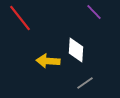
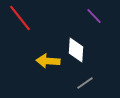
purple line: moved 4 px down
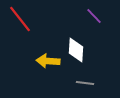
red line: moved 1 px down
gray line: rotated 42 degrees clockwise
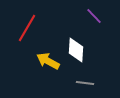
red line: moved 7 px right, 9 px down; rotated 68 degrees clockwise
yellow arrow: rotated 25 degrees clockwise
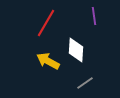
purple line: rotated 36 degrees clockwise
red line: moved 19 px right, 5 px up
gray line: rotated 42 degrees counterclockwise
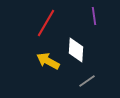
gray line: moved 2 px right, 2 px up
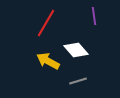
white diamond: rotated 45 degrees counterclockwise
gray line: moved 9 px left; rotated 18 degrees clockwise
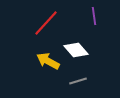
red line: rotated 12 degrees clockwise
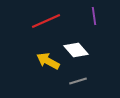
red line: moved 2 px up; rotated 24 degrees clockwise
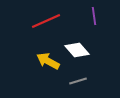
white diamond: moved 1 px right
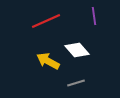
gray line: moved 2 px left, 2 px down
